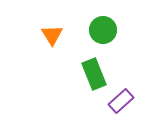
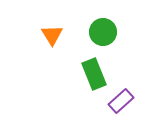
green circle: moved 2 px down
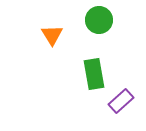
green circle: moved 4 px left, 12 px up
green rectangle: rotated 12 degrees clockwise
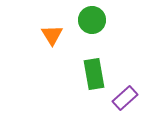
green circle: moved 7 px left
purple rectangle: moved 4 px right, 3 px up
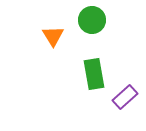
orange triangle: moved 1 px right, 1 px down
purple rectangle: moved 1 px up
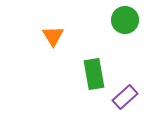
green circle: moved 33 px right
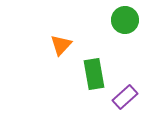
orange triangle: moved 8 px right, 9 px down; rotated 15 degrees clockwise
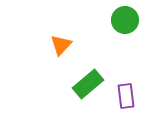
green rectangle: moved 6 px left, 10 px down; rotated 60 degrees clockwise
purple rectangle: moved 1 px right, 1 px up; rotated 55 degrees counterclockwise
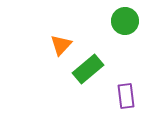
green circle: moved 1 px down
green rectangle: moved 15 px up
